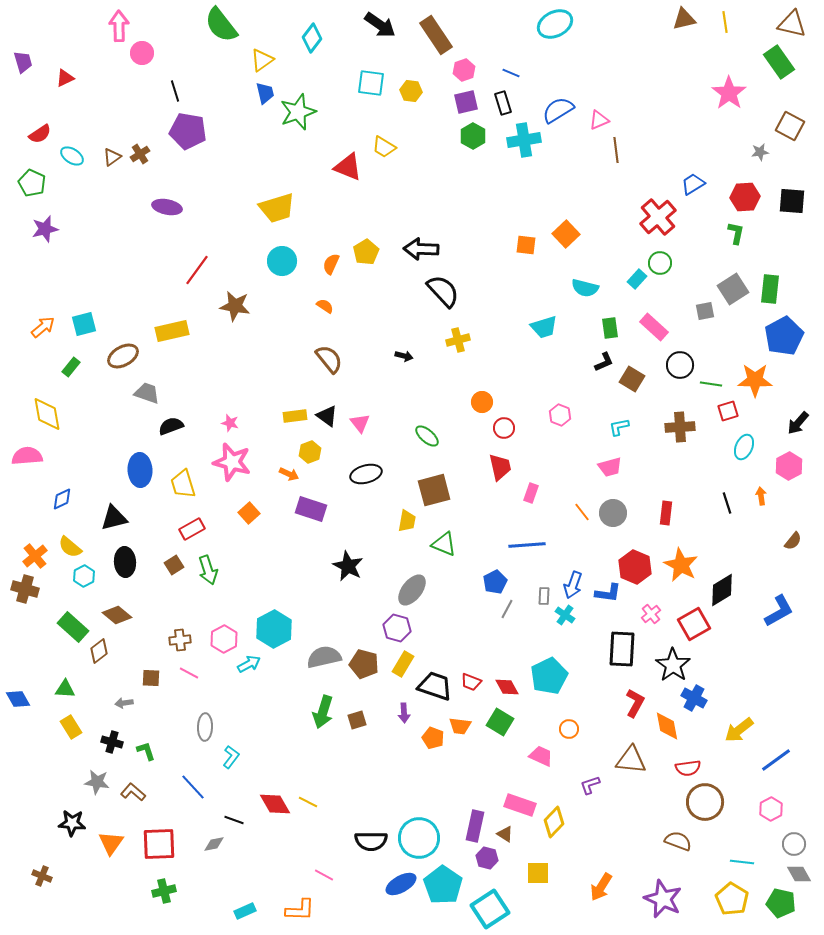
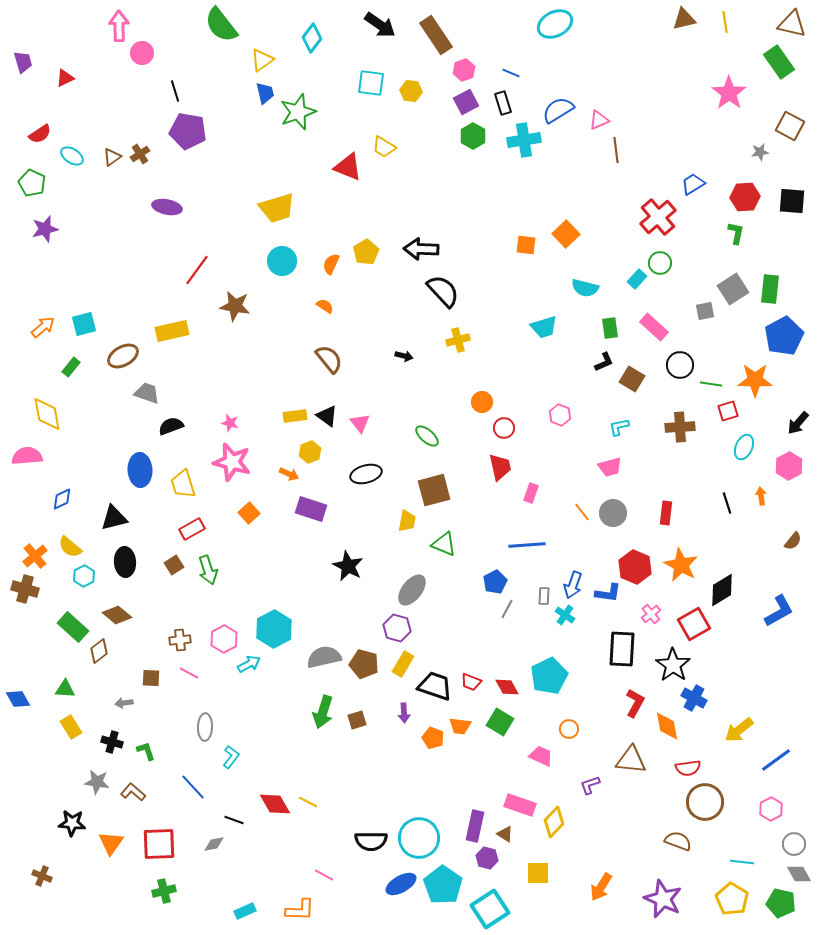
purple square at (466, 102): rotated 15 degrees counterclockwise
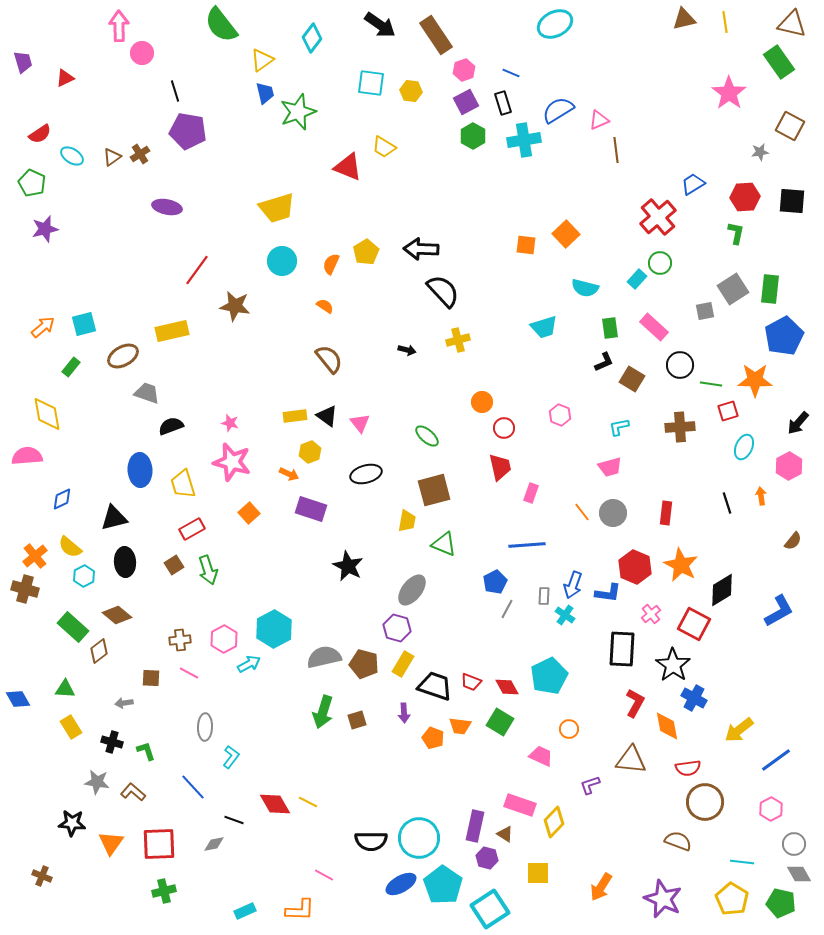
black arrow at (404, 356): moved 3 px right, 6 px up
red square at (694, 624): rotated 32 degrees counterclockwise
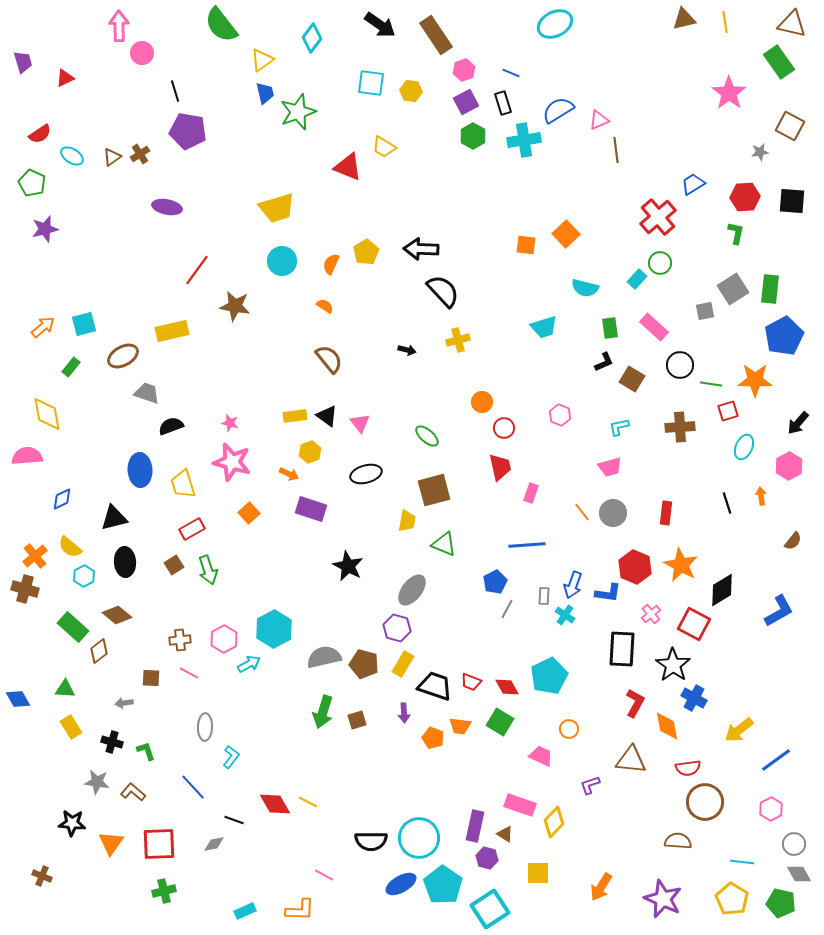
brown semicircle at (678, 841): rotated 16 degrees counterclockwise
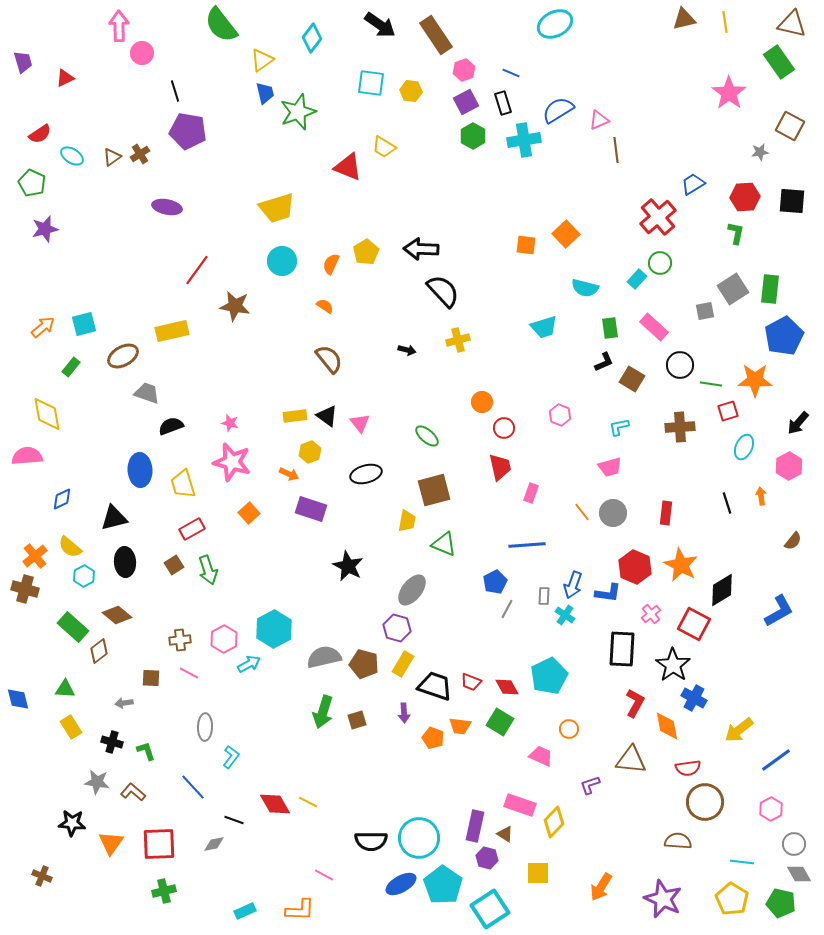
blue diamond at (18, 699): rotated 15 degrees clockwise
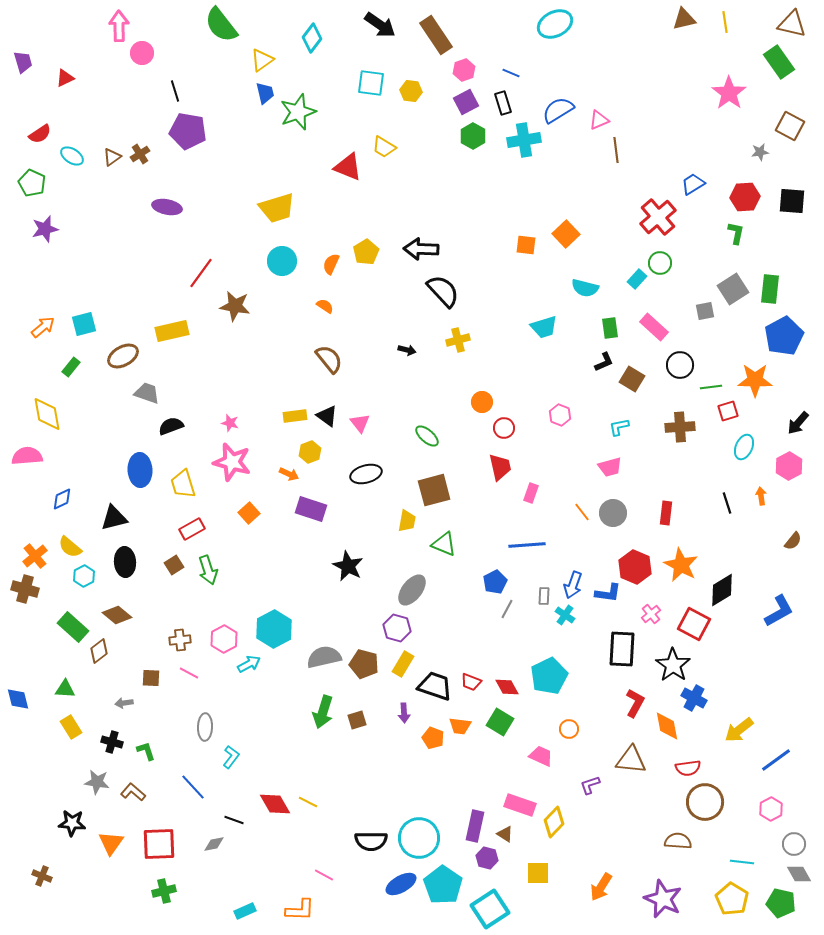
red line at (197, 270): moved 4 px right, 3 px down
green line at (711, 384): moved 3 px down; rotated 15 degrees counterclockwise
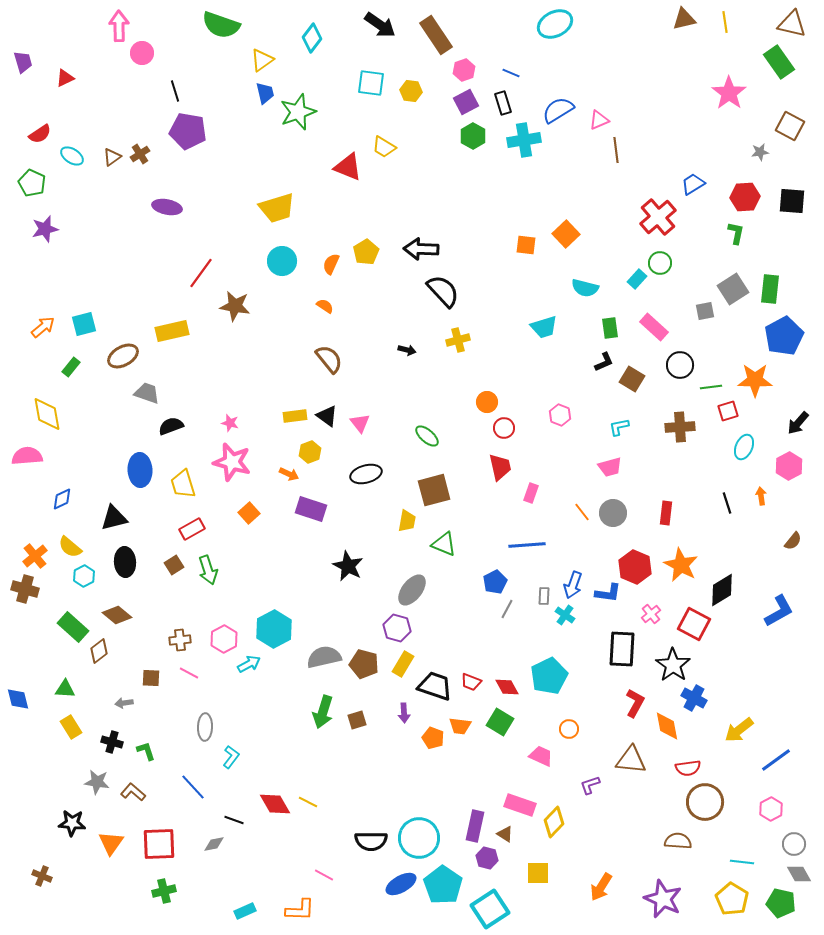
green semicircle at (221, 25): rotated 33 degrees counterclockwise
orange circle at (482, 402): moved 5 px right
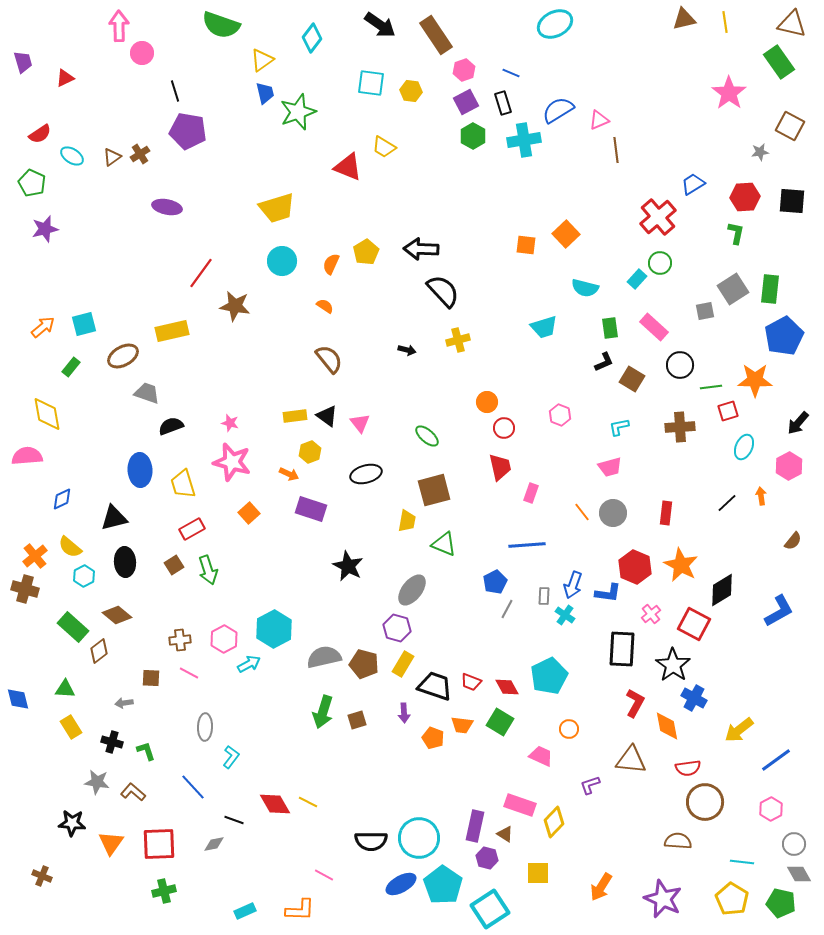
black line at (727, 503): rotated 65 degrees clockwise
orange trapezoid at (460, 726): moved 2 px right, 1 px up
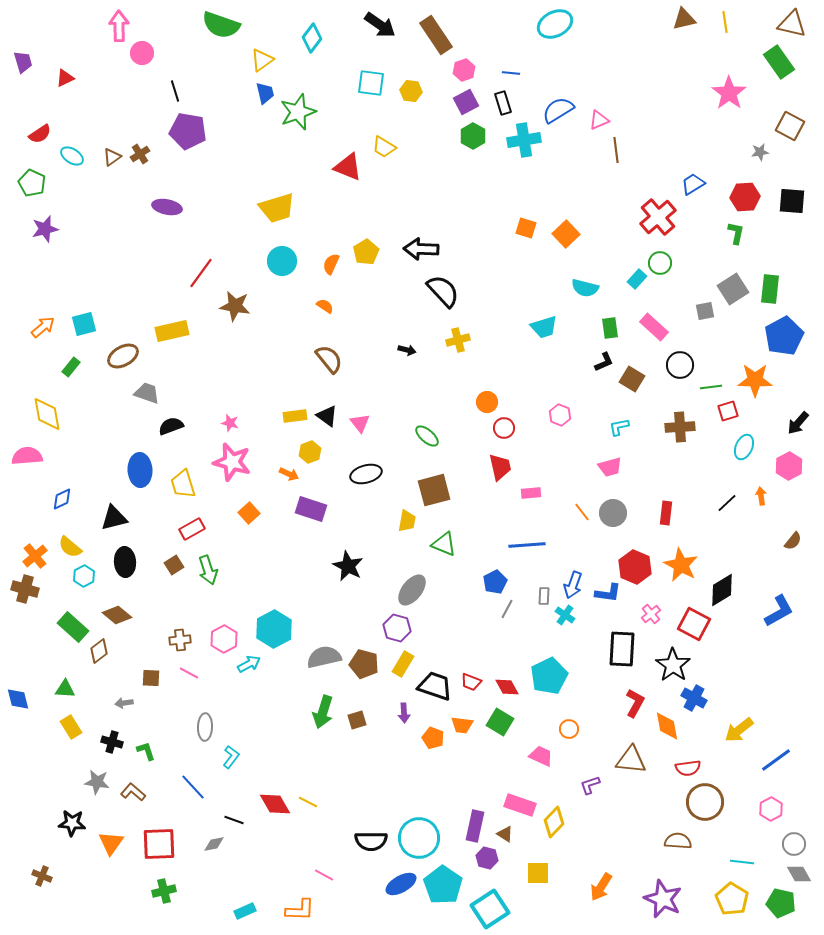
blue line at (511, 73): rotated 18 degrees counterclockwise
orange square at (526, 245): moved 17 px up; rotated 10 degrees clockwise
pink rectangle at (531, 493): rotated 66 degrees clockwise
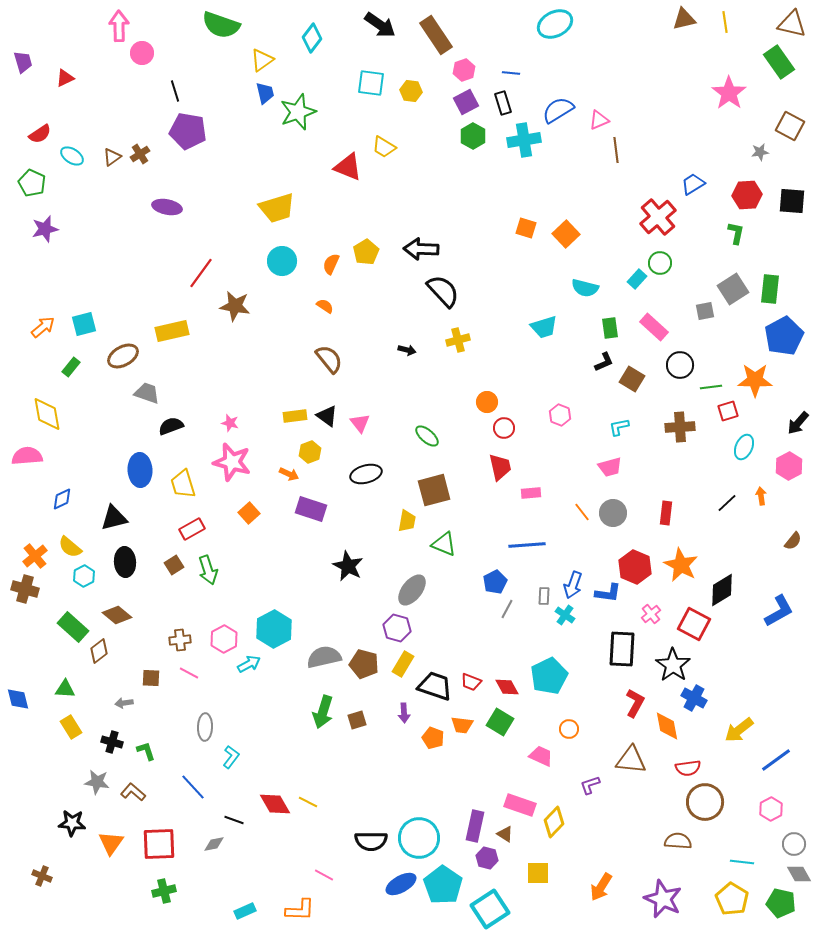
red hexagon at (745, 197): moved 2 px right, 2 px up
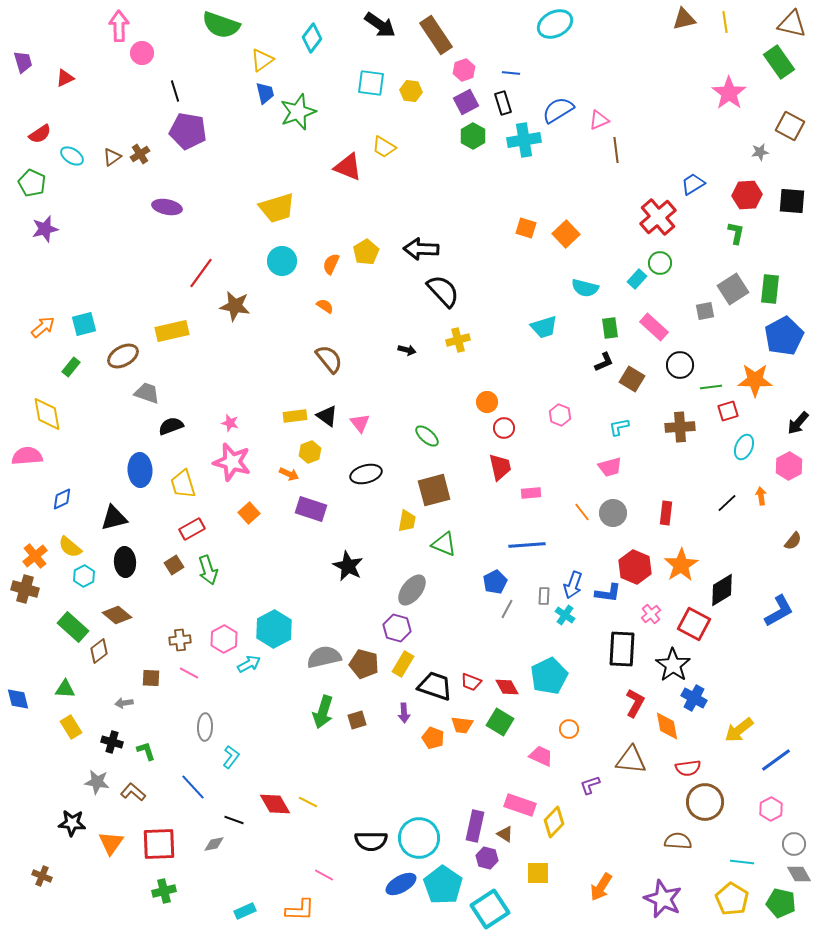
orange star at (681, 565): rotated 12 degrees clockwise
